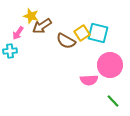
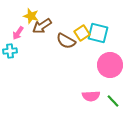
pink semicircle: moved 2 px right, 16 px down
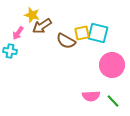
yellow star: moved 1 px right, 1 px up
yellow square: rotated 21 degrees clockwise
cyan cross: rotated 16 degrees clockwise
pink circle: moved 2 px right
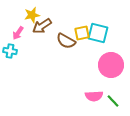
yellow star: rotated 28 degrees counterclockwise
pink circle: moved 1 px left
pink semicircle: moved 3 px right
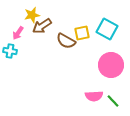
cyan square: moved 9 px right, 4 px up; rotated 15 degrees clockwise
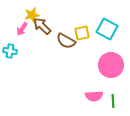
brown arrow: rotated 78 degrees clockwise
pink arrow: moved 4 px right, 4 px up
green line: rotated 40 degrees clockwise
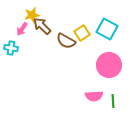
yellow square: rotated 21 degrees counterclockwise
cyan cross: moved 1 px right, 3 px up
pink circle: moved 2 px left
